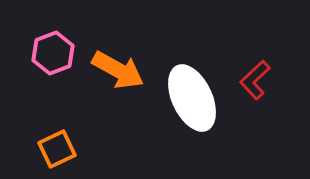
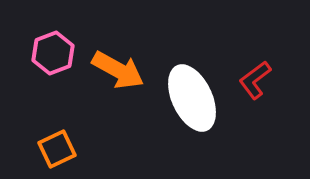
red L-shape: rotated 6 degrees clockwise
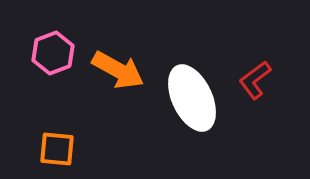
orange square: rotated 30 degrees clockwise
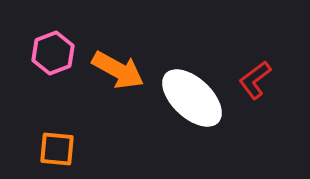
white ellipse: rotated 22 degrees counterclockwise
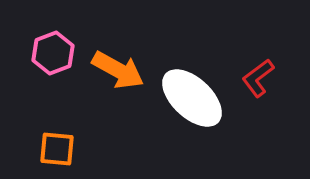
red L-shape: moved 3 px right, 2 px up
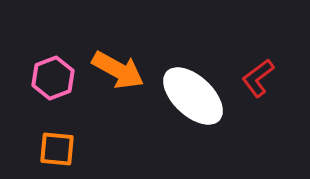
pink hexagon: moved 25 px down
white ellipse: moved 1 px right, 2 px up
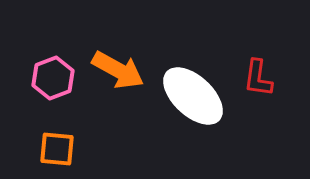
red L-shape: rotated 45 degrees counterclockwise
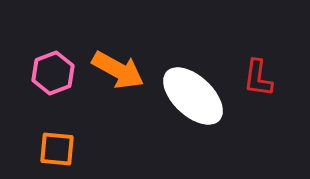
pink hexagon: moved 5 px up
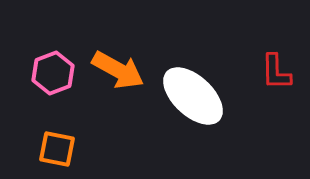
red L-shape: moved 18 px right, 6 px up; rotated 9 degrees counterclockwise
orange square: rotated 6 degrees clockwise
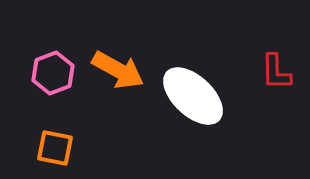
orange square: moved 2 px left, 1 px up
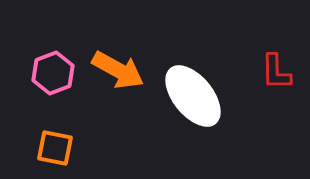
white ellipse: rotated 8 degrees clockwise
